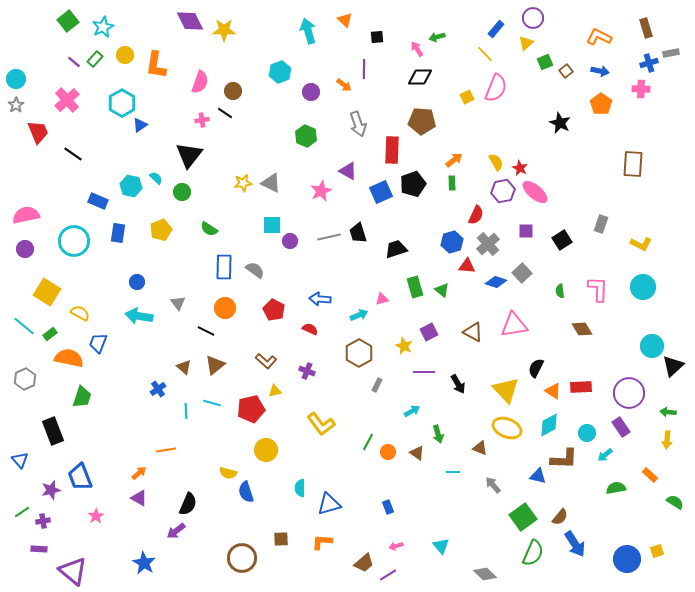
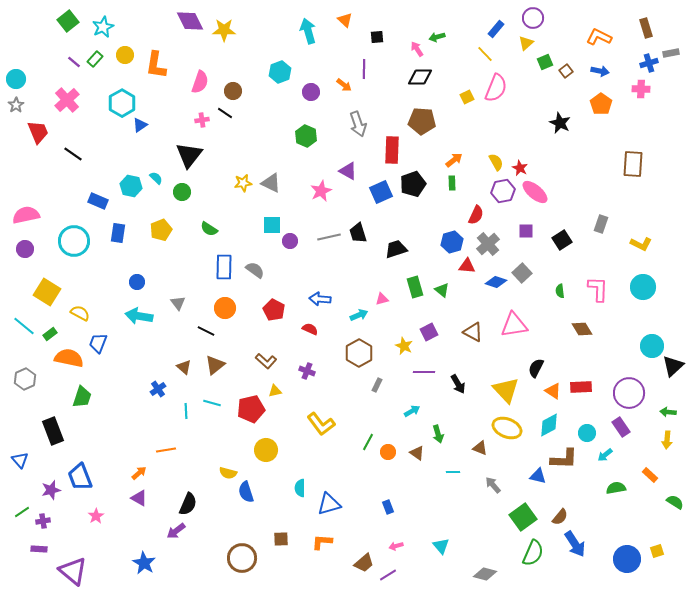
gray diamond at (485, 574): rotated 30 degrees counterclockwise
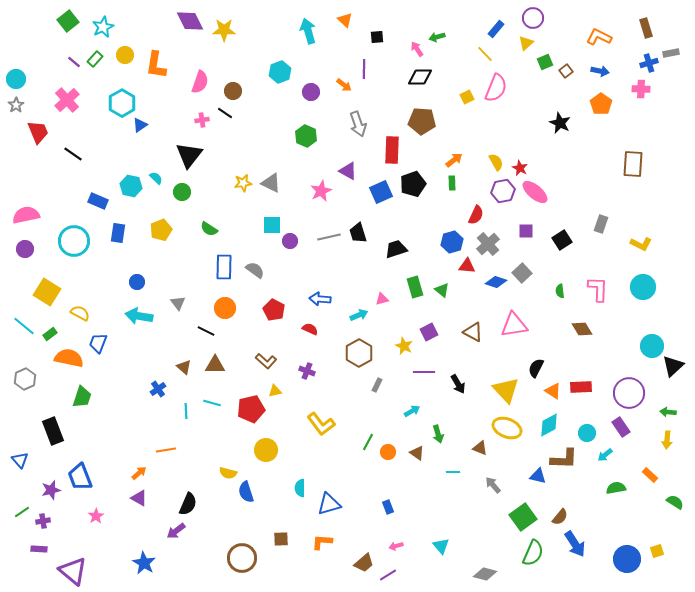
brown triangle at (215, 365): rotated 40 degrees clockwise
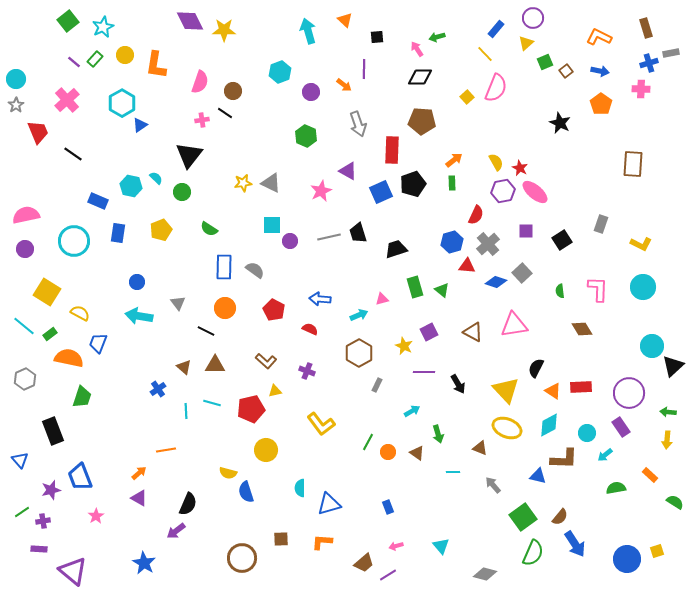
yellow square at (467, 97): rotated 16 degrees counterclockwise
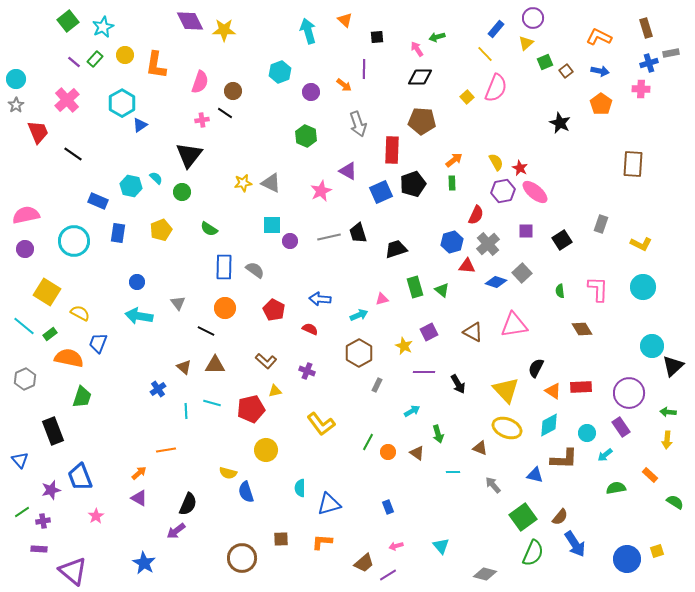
blue triangle at (538, 476): moved 3 px left, 1 px up
